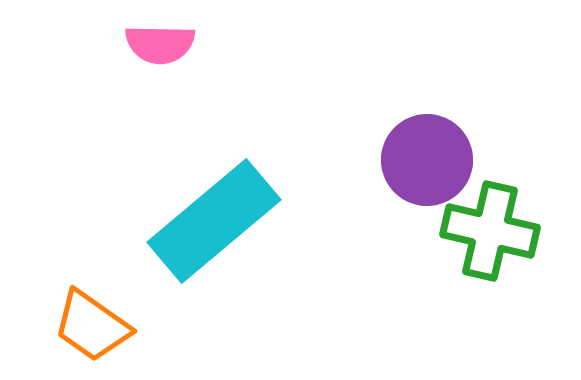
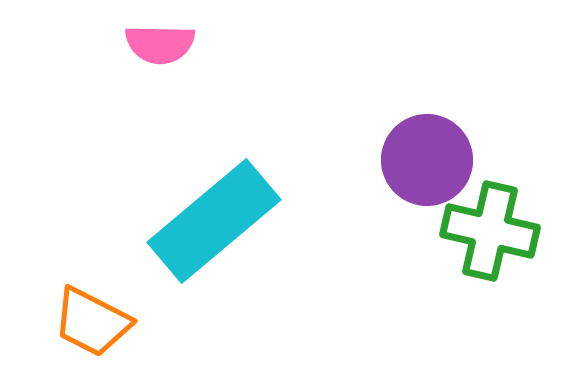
orange trapezoid: moved 4 px up; rotated 8 degrees counterclockwise
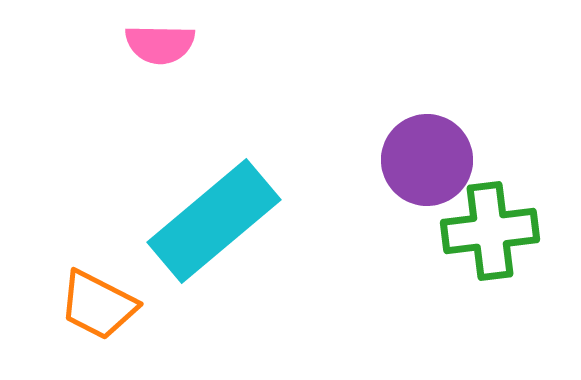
green cross: rotated 20 degrees counterclockwise
orange trapezoid: moved 6 px right, 17 px up
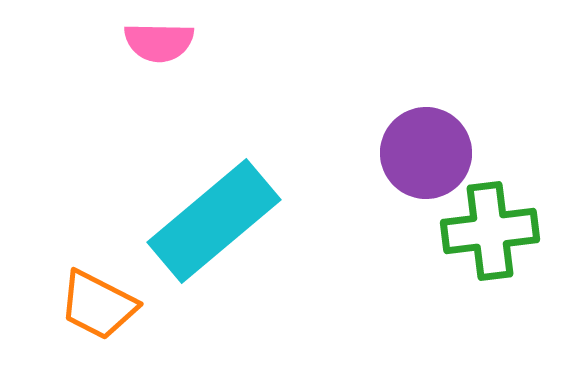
pink semicircle: moved 1 px left, 2 px up
purple circle: moved 1 px left, 7 px up
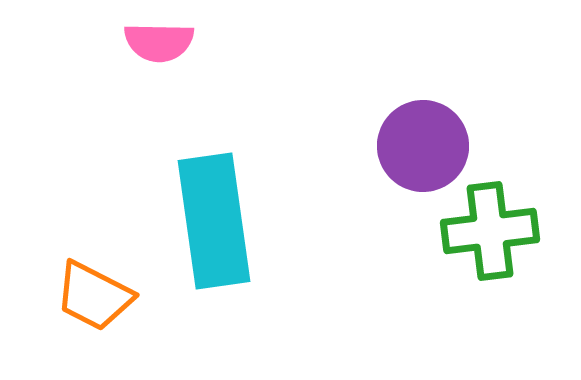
purple circle: moved 3 px left, 7 px up
cyan rectangle: rotated 58 degrees counterclockwise
orange trapezoid: moved 4 px left, 9 px up
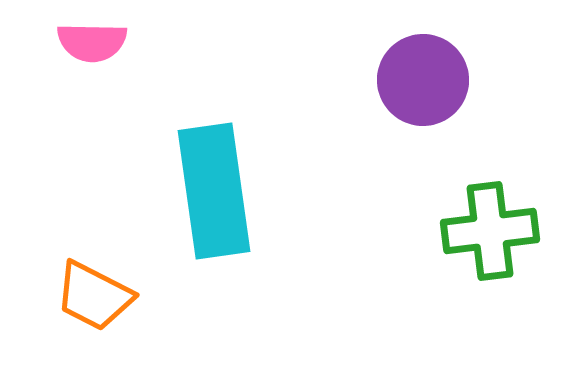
pink semicircle: moved 67 px left
purple circle: moved 66 px up
cyan rectangle: moved 30 px up
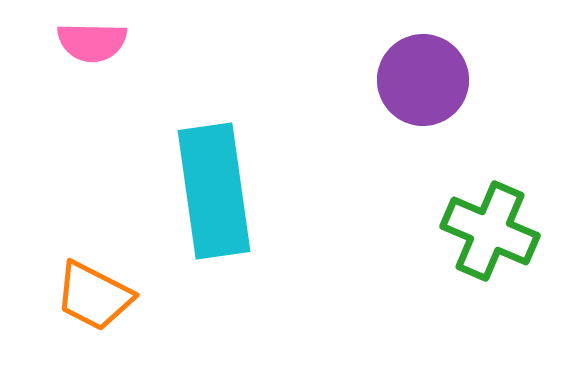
green cross: rotated 30 degrees clockwise
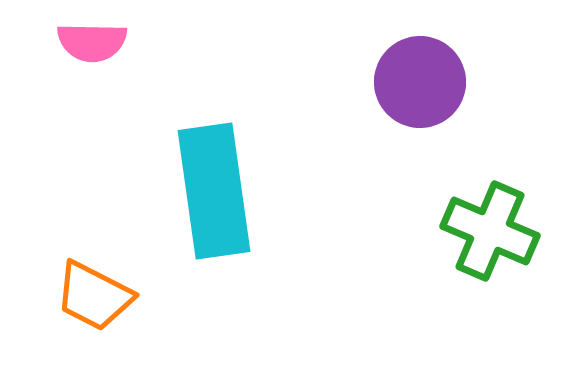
purple circle: moved 3 px left, 2 px down
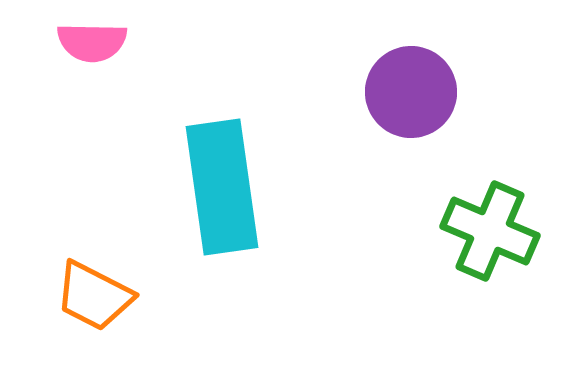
purple circle: moved 9 px left, 10 px down
cyan rectangle: moved 8 px right, 4 px up
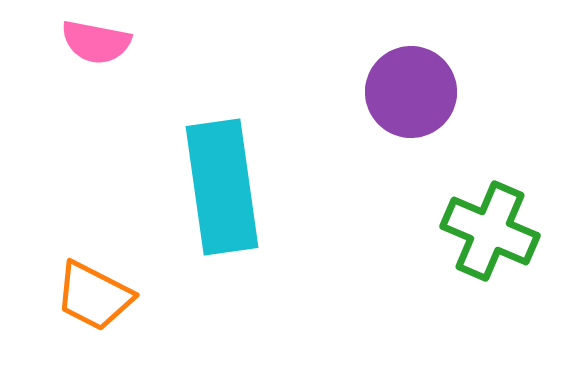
pink semicircle: moved 4 px right; rotated 10 degrees clockwise
